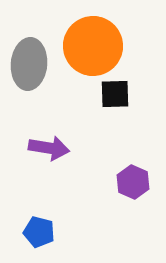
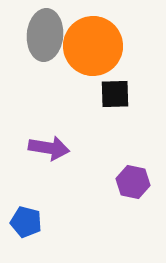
gray ellipse: moved 16 px right, 29 px up
purple hexagon: rotated 12 degrees counterclockwise
blue pentagon: moved 13 px left, 10 px up
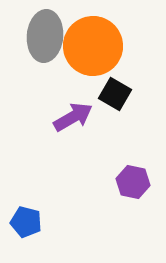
gray ellipse: moved 1 px down
black square: rotated 32 degrees clockwise
purple arrow: moved 24 px right, 31 px up; rotated 39 degrees counterclockwise
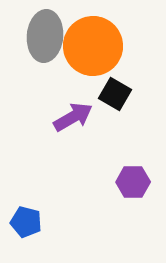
purple hexagon: rotated 12 degrees counterclockwise
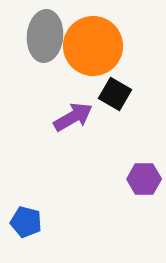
purple hexagon: moved 11 px right, 3 px up
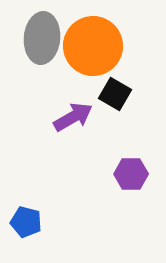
gray ellipse: moved 3 px left, 2 px down
purple hexagon: moved 13 px left, 5 px up
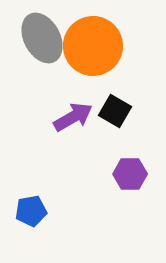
gray ellipse: rotated 33 degrees counterclockwise
black square: moved 17 px down
purple hexagon: moved 1 px left
blue pentagon: moved 5 px right, 11 px up; rotated 24 degrees counterclockwise
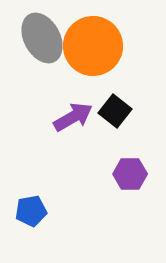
black square: rotated 8 degrees clockwise
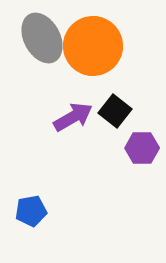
purple hexagon: moved 12 px right, 26 px up
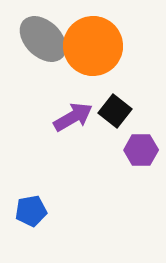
gray ellipse: moved 1 px right, 1 px down; rotated 18 degrees counterclockwise
purple hexagon: moved 1 px left, 2 px down
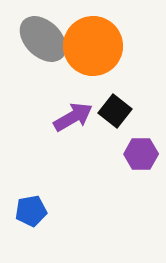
purple hexagon: moved 4 px down
